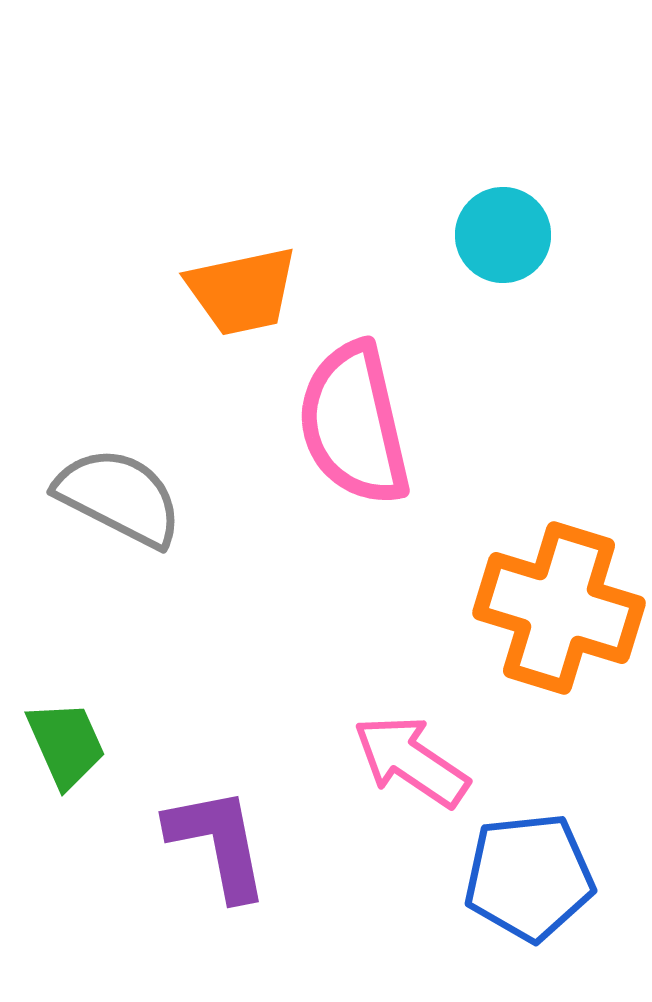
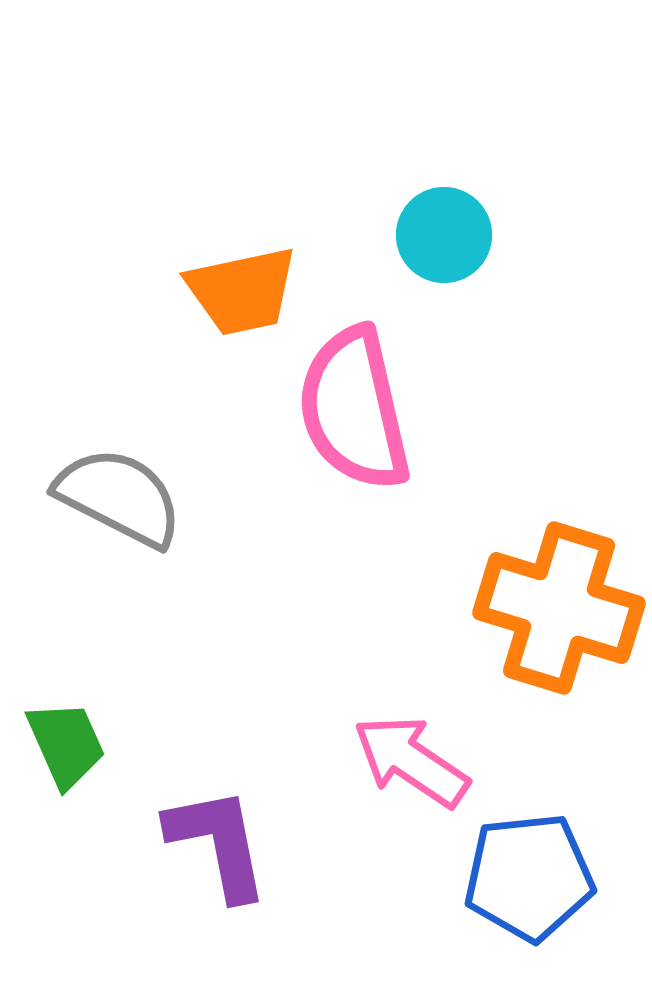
cyan circle: moved 59 px left
pink semicircle: moved 15 px up
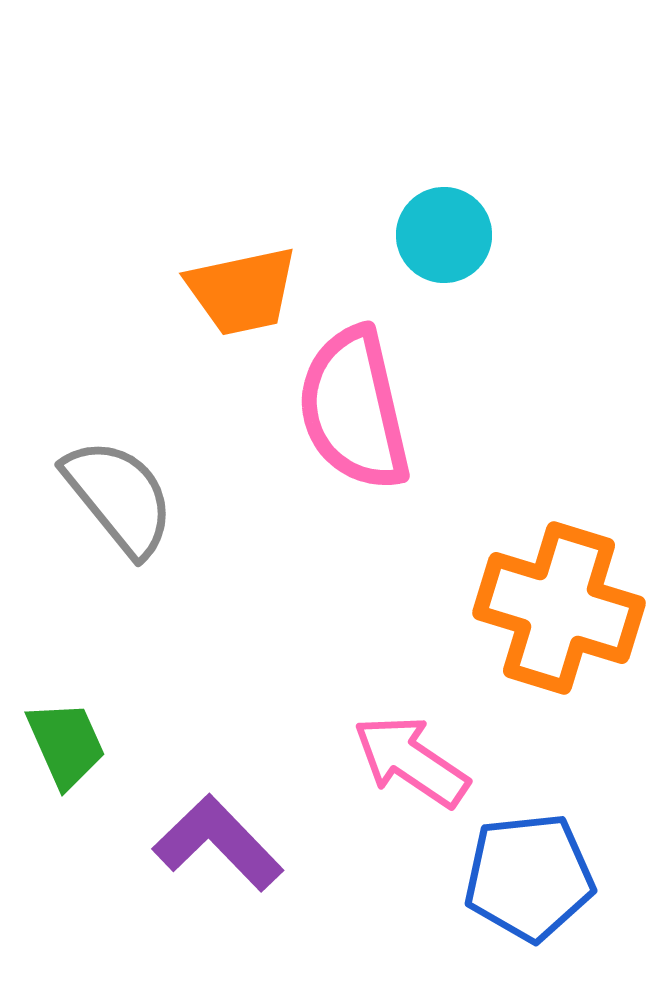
gray semicircle: rotated 24 degrees clockwise
purple L-shape: rotated 33 degrees counterclockwise
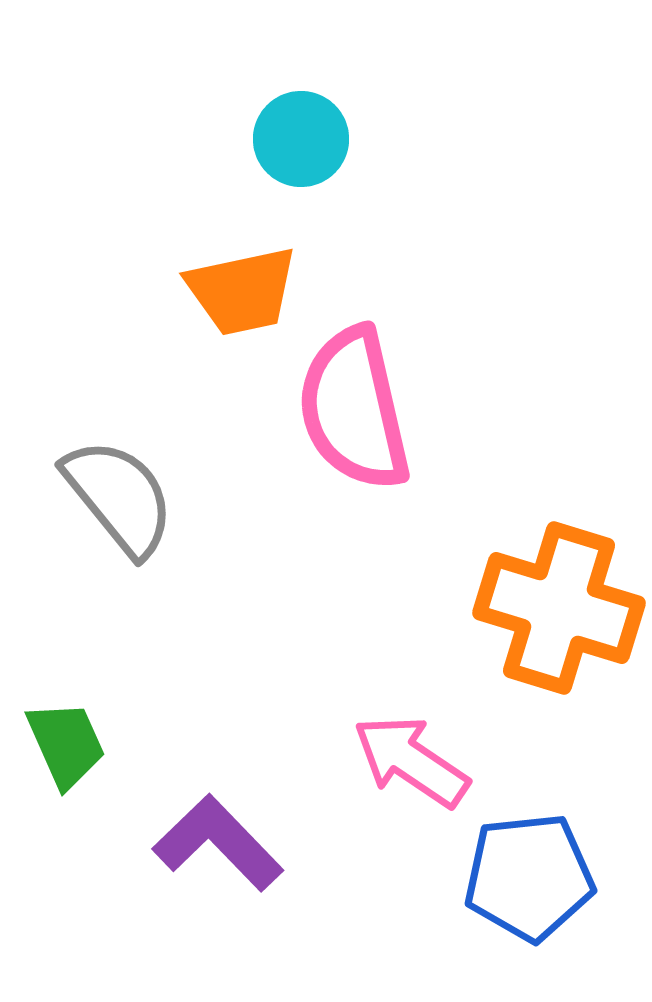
cyan circle: moved 143 px left, 96 px up
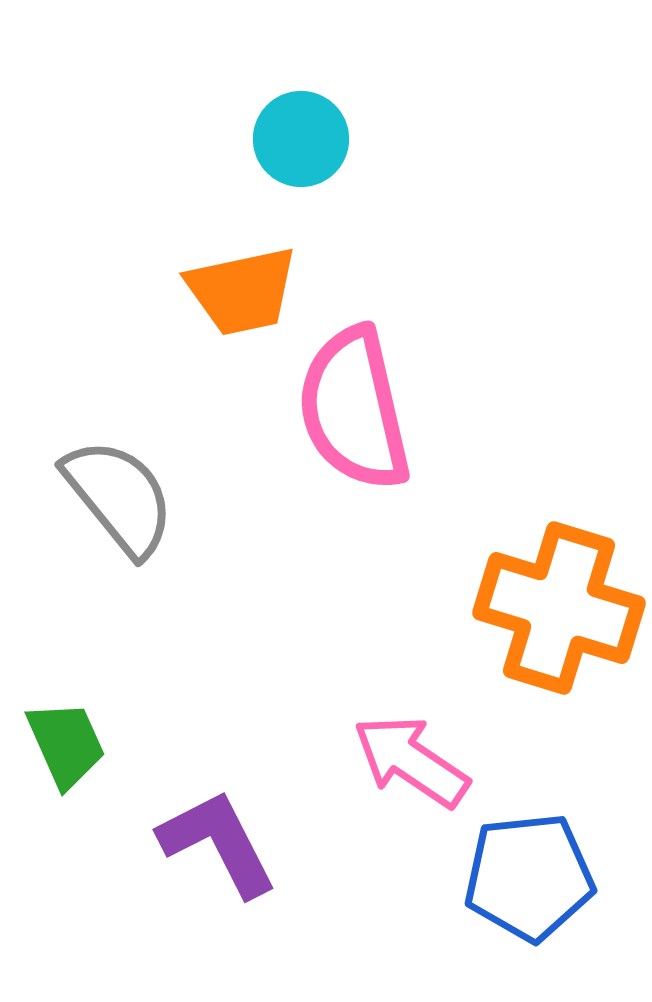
purple L-shape: rotated 17 degrees clockwise
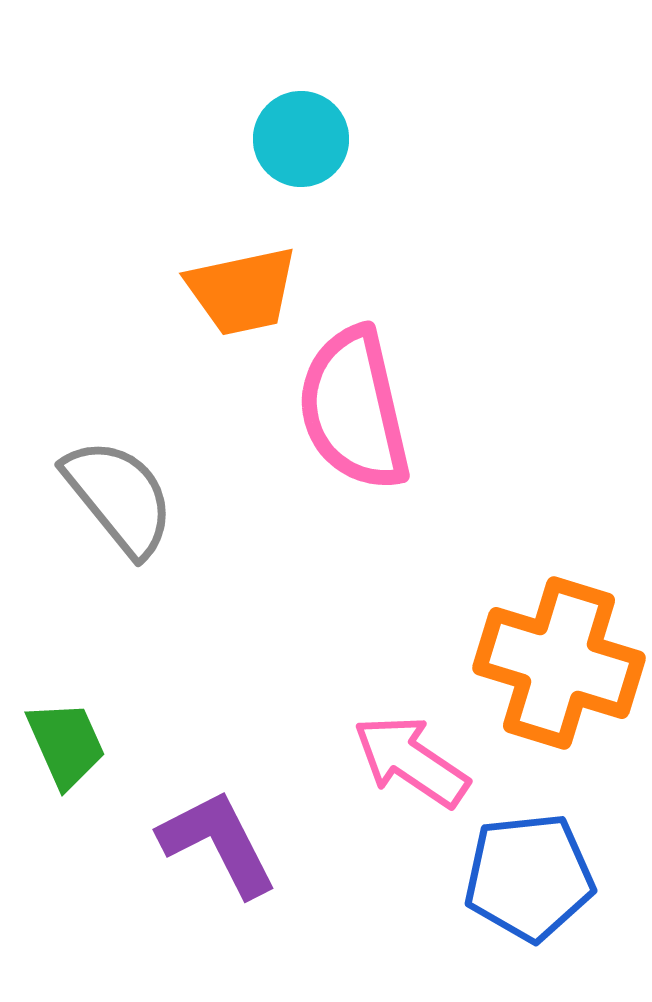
orange cross: moved 55 px down
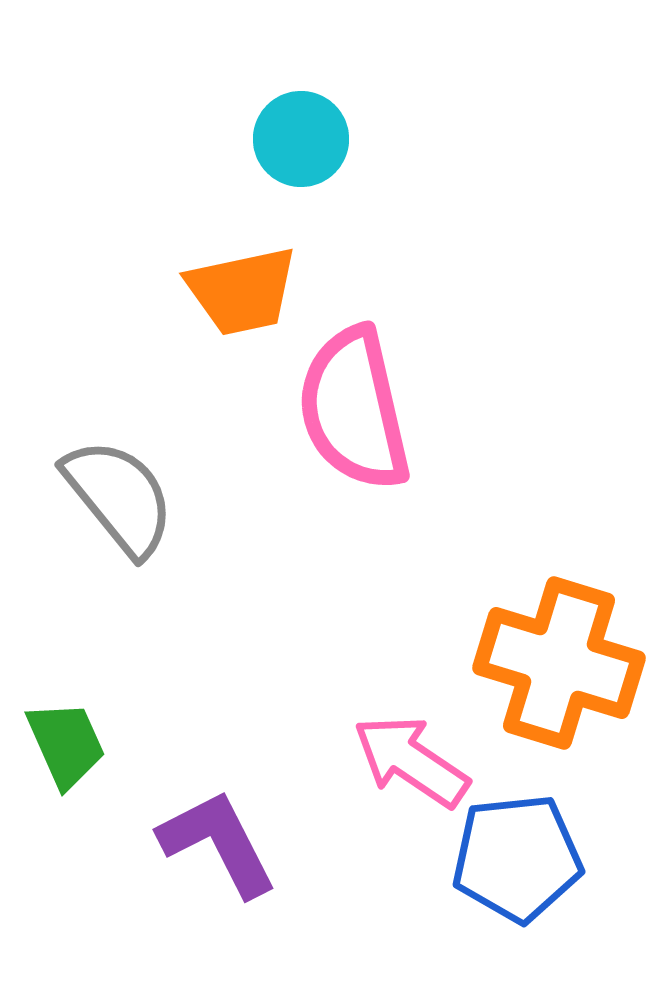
blue pentagon: moved 12 px left, 19 px up
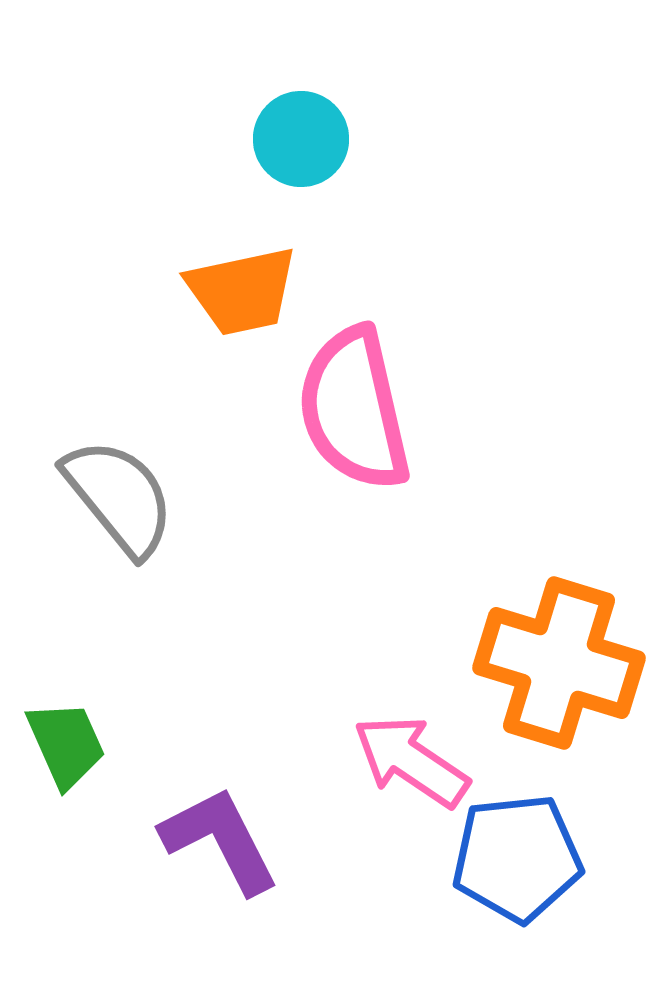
purple L-shape: moved 2 px right, 3 px up
